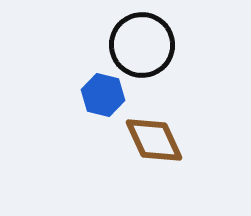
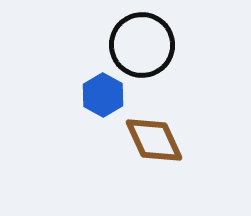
blue hexagon: rotated 15 degrees clockwise
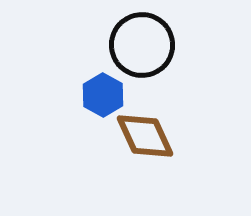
brown diamond: moved 9 px left, 4 px up
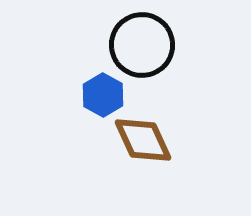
brown diamond: moved 2 px left, 4 px down
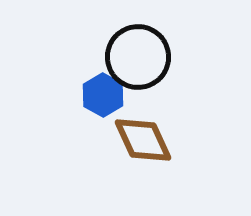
black circle: moved 4 px left, 12 px down
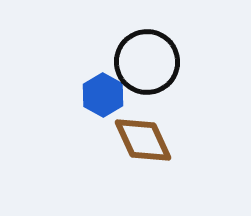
black circle: moved 9 px right, 5 px down
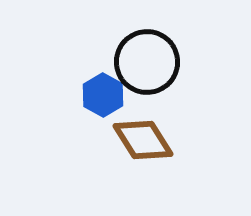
brown diamond: rotated 8 degrees counterclockwise
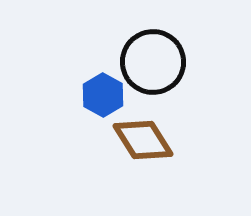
black circle: moved 6 px right
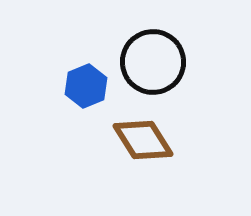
blue hexagon: moved 17 px left, 9 px up; rotated 9 degrees clockwise
